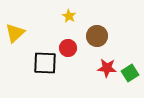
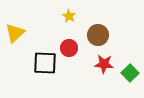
brown circle: moved 1 px right, 1 px up
red circle: moved 1 px right
red star: moved 3 px left, 4 px up
green square: rotated 12 degrees counterclockwise
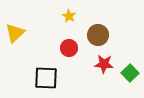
black square: moved 1 px right, 15 px down
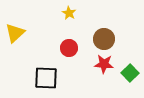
yellow star: moved 3 px up
brown circle: moved 6 px right, 4 px down
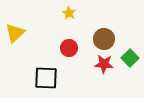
green square: moved 15 px up
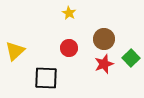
yellow triangle: moved 18 px down
green square: moved 1 px right
red star: rotated 24 degrees counterclockwise
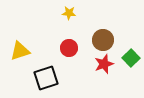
yellow star: rotated 24 degrees counterclockwise
brown circle: moved 1 px left, 1 px down
yellow triangle: moved 5 px right; rotated 25 degrees clockwise
black square: rotated 20 degrees counterclockwise
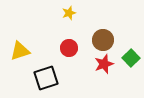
yellow star: rotated 24 degrees counterclockwise
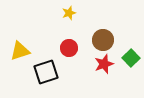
black square: moved 6 px up
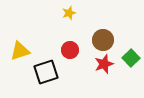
red circle: moved 1 px right, 2 px down
